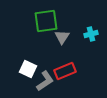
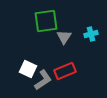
gray triangle: moved 2 px right
gray L-shape: moved 2 px left, 1 px up
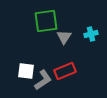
white square: moved 2 px left, 2 px down; rotated 18 degrees counterclockwise
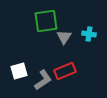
cyan cross: moved 2 px left; rotated 24 degrees clockwise
white square: moved 7 px left; rotated 24 degrees counterclockwise
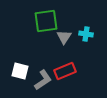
cyan cross: moved 3 px left
white square: moved 1 px right; rotated 30 degrees clockwise
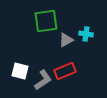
gray triangle: moved 2 px right, 3 px down; rotated 28 degrees clockwise
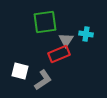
green square: moved 1 px left, 1 px down
gray triangle: rotated 28 degrees counterclockwise
red rectangle: moved 6 px left, 17 px up
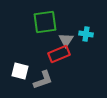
gray L-shape: rotated 15 degrees clockwise
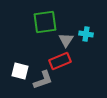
red rectangle: moved 1 px right, 7 px down
